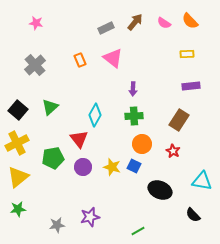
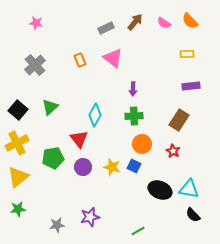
cyan triangle: moved 13 px left, 8 px down
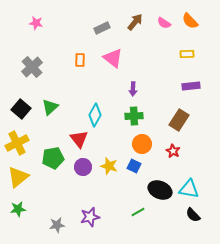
gray rectangle: moved 4 px left
orange rectangle: rotated 24 degrees clockwise
gray cross: moved 3 px left, 2 px down
black square: moved 3 px right, 1 px up
yellow star: moved 3 px left, 1 px up
green line: moved 19 px up
